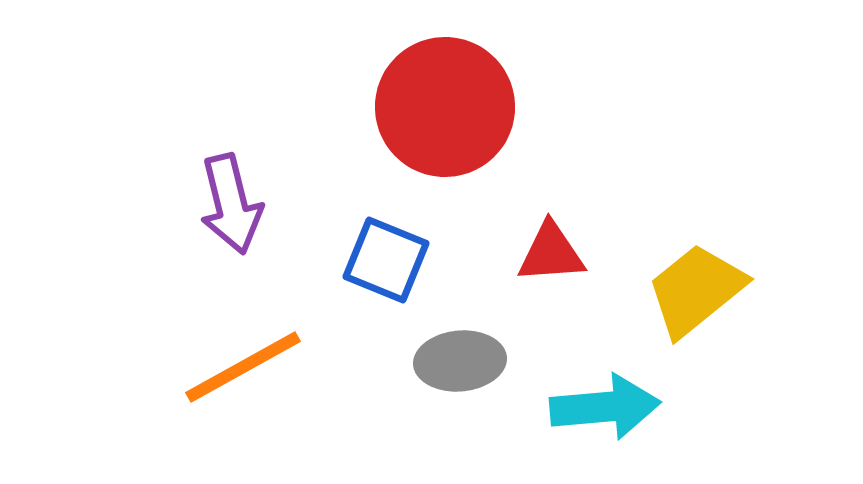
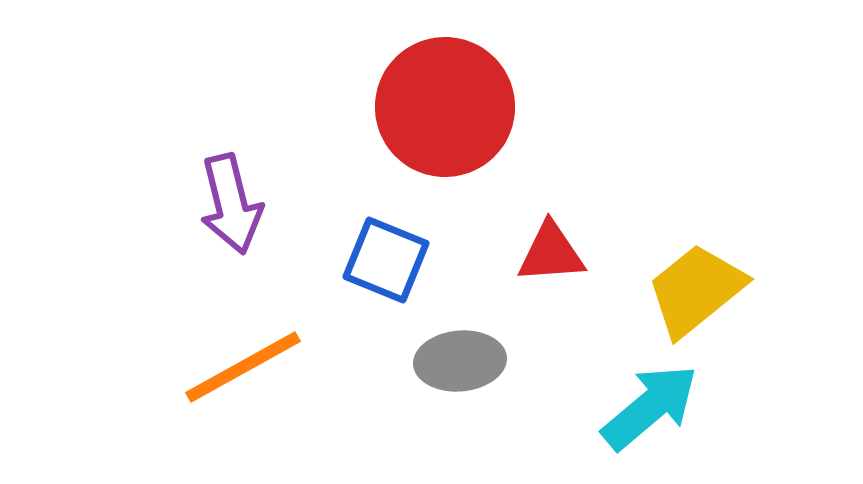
cyan arrow: moved 45 px right; rotated 35 degrees counterclockwise
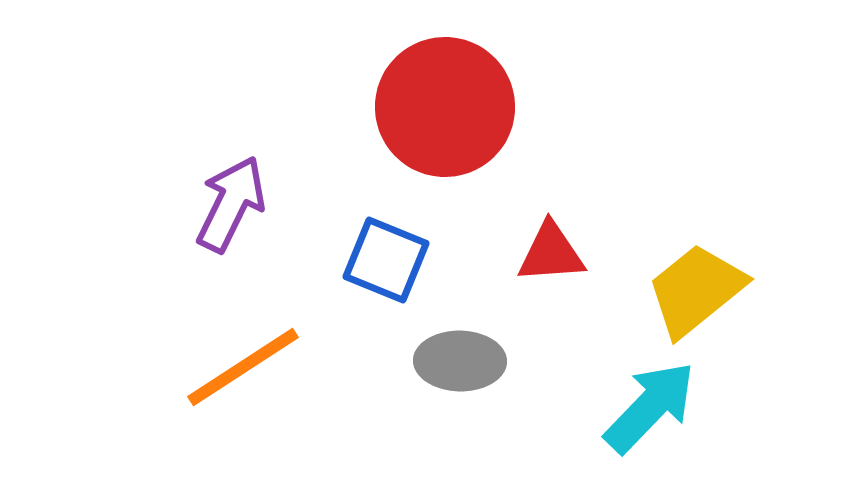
purple arrow: rotated 140 degrees counterclockwise
gray ellipse: rotated 6 degrees clockwise
orange line: rotated 4 degrees counterclockwise
cyan arrow: rotated 6 degrees counterclockwise
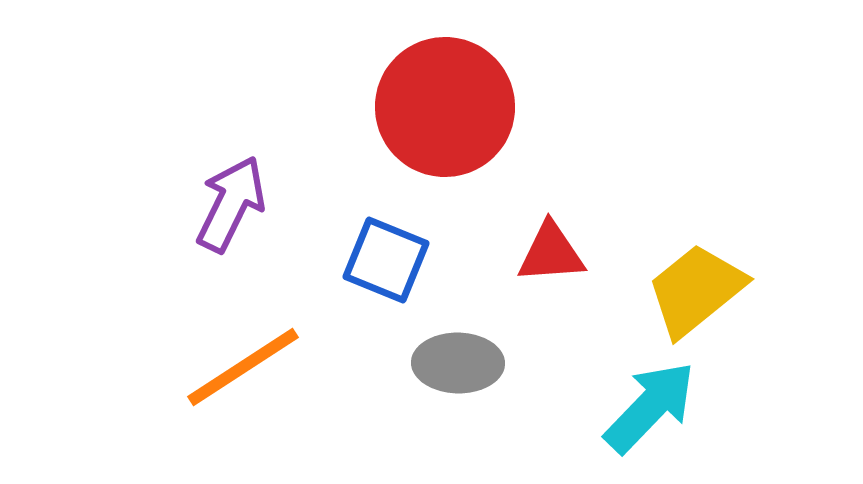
gray ellipse: moved 2 px left, 2 px down
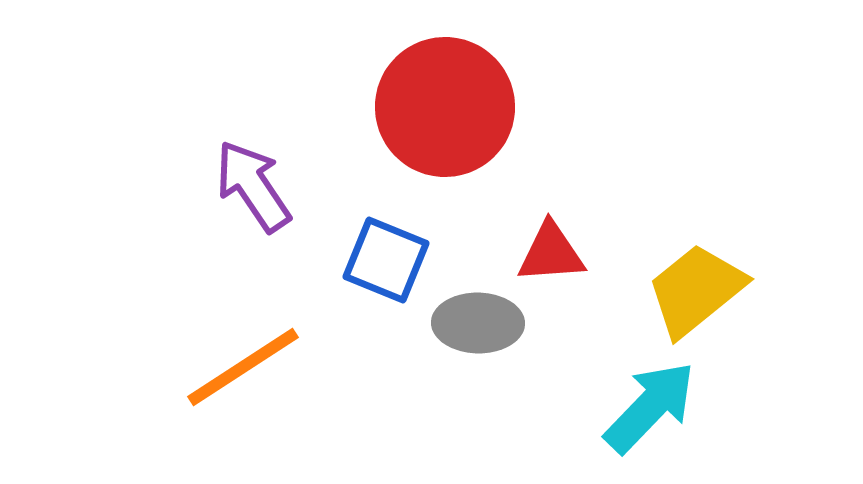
purple arrow: moved 22 px right, 18 px up; rotated 60 degrees counterclockwise
gray ellipse: moved 20 px right, 40 px up
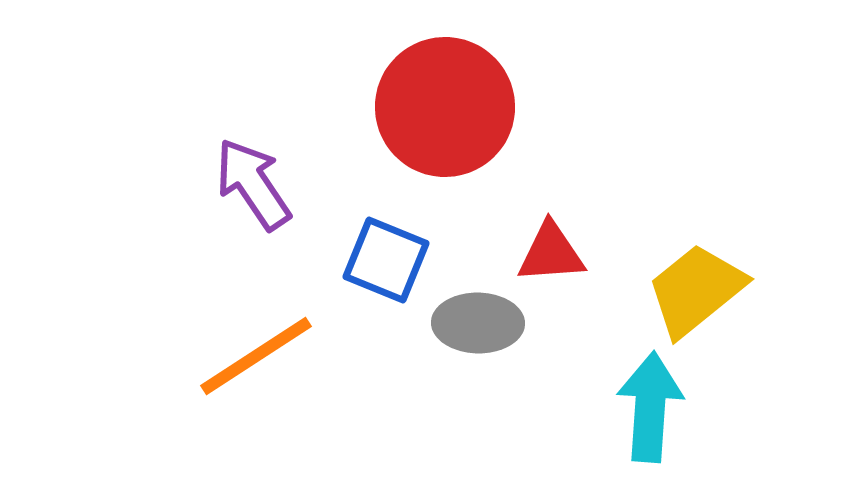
purple arrow: moved 2 px up
orange line: moved 13 px right, 11 px up
cyan arrow: rotated 40 degrees counterclockwise
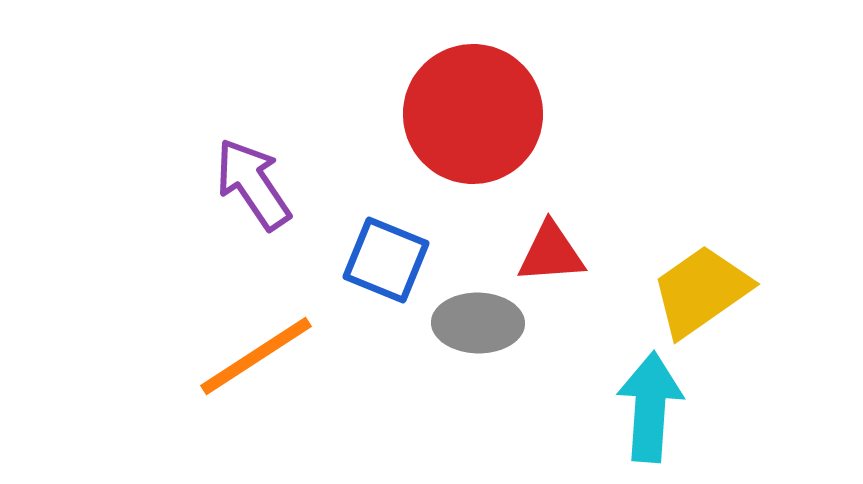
red circle: moved 28 px right, 7 px down
yellow trapezoid: moved 5 px right, 1 px down; rotated 4 degrees clockwise
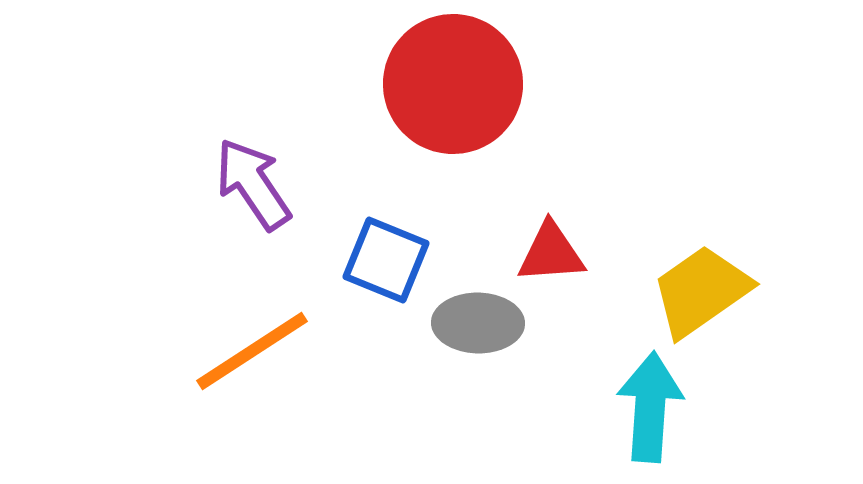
red circle: moved 20 px left, 30 px up
orange line: moved 4 px left, 5 px up
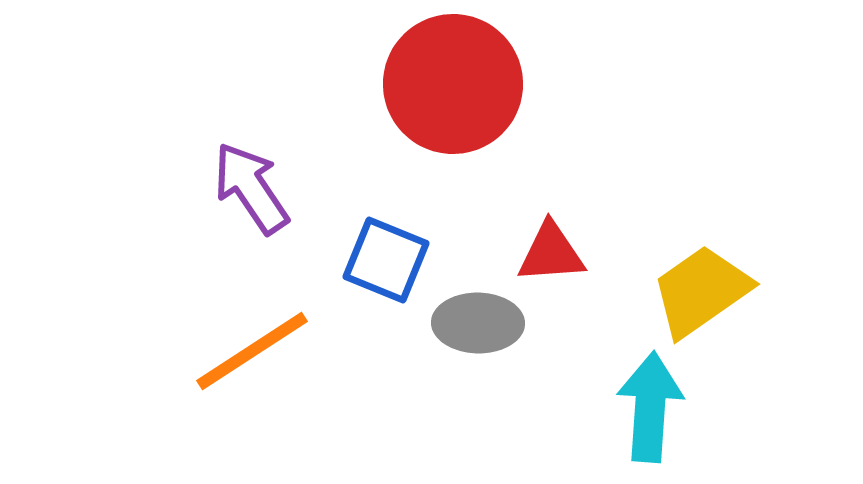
purple arrow: moved 2 px left, 4 px down
